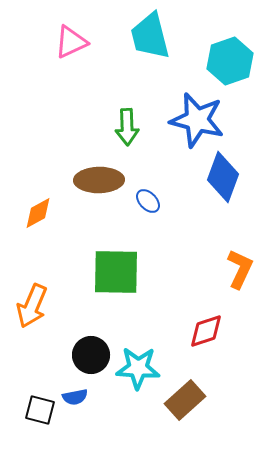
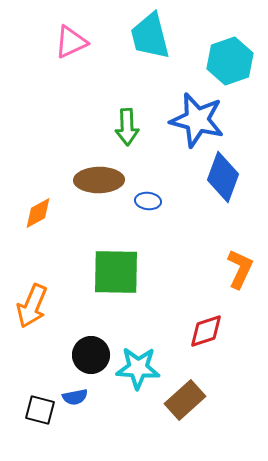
blue ellipse: rotated 40 degrees counterclockwise
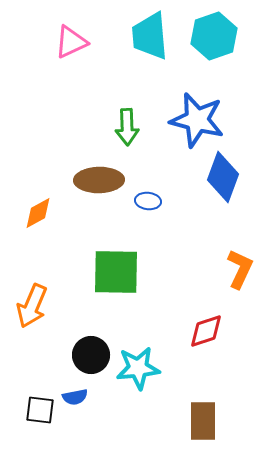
cyan trapezoid: rotated 9 degrees clockwise
cyan hexagon: moved 16 px left, 25 px up
cyan star: rotated 9 degrees counterclockwise
brown rectangle: moved 18 px right, 21 px down; rotated 48 degrees counterclockwise
black square: rotated 8 degrees counterclockwise
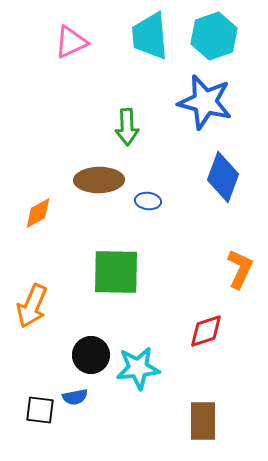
blue star: moved 8 px right, 18 px up
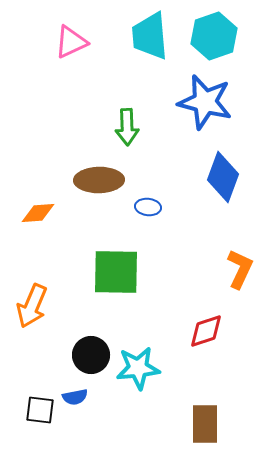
blue ellipse: moved 6 px down
orange diamond: rotated 24 degrees clockwise
brown rectangle: moved 2 px right, 3 px down
